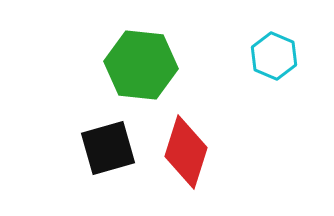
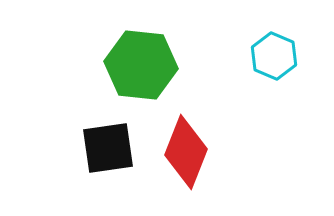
black square: rotated 8 degrees clockwise
red diamond: rotated 4 degrees clockwise
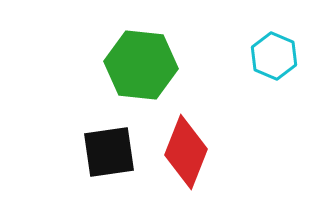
black square: moved 1 px right, 4 px down
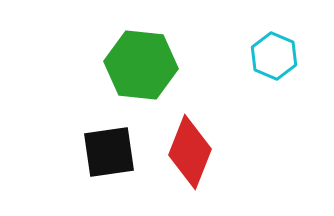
red diamond: moved 4 px right
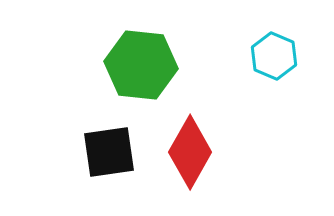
red diamond: rotated 8 degrees clockwise
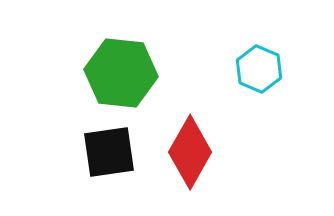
cyan hexagon: moved 15 px left, 13 px down
green hexagon: moved 20 px left, 8 px down
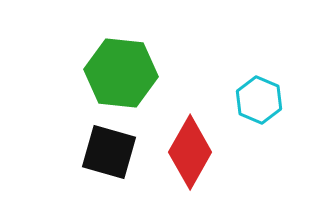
cyan hexagon: moved 31 px down
black square: rotated 24 degrees clockwise
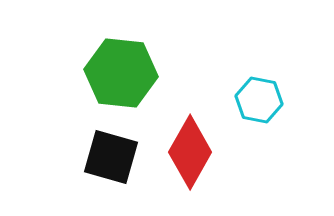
cyan hexagon: rotated 12 degrees counterclockwise
black square: moved 2 px right, 5 px down
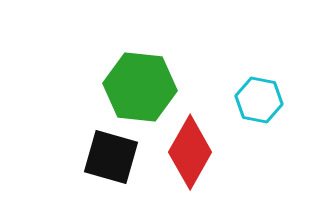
green hexagon: moved 19 px right, 14 px down
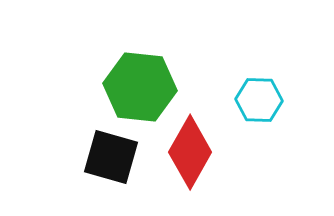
cyan hexagon: rotated 9 degrees counterclockwise
